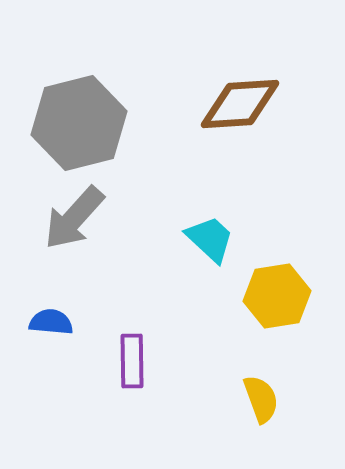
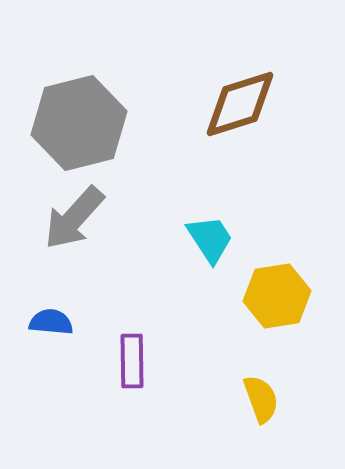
brown diamond: rotated 14 degrees counterclockwise
cyan trapezoid: rotated 14 degrees clockwise
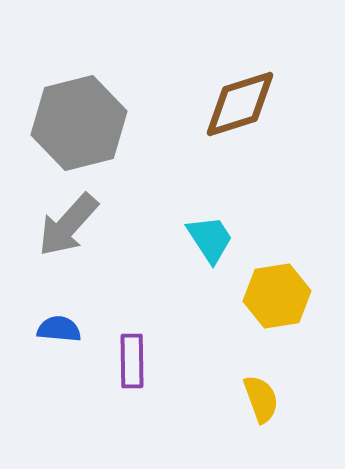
gray arrow: moved 6 px left, 7 px down
blue semicircle: moved 8 px right, 7 px down
